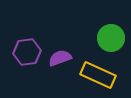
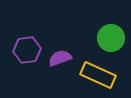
purple hexagon: moved 2 px up
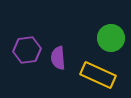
purple semicircle: moved 2 px left; rotated 75 degrees counterclockwise
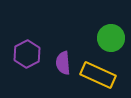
purple hexagon: moved 4 px down; rotated 20 degrees counterclockwise
purple semicircle: moved 5 px right, 5 px down
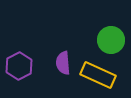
green circle: moved 2 px down
purple hexagon: moved 8 px left, 12 px down
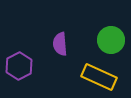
purple semicircle: moved 3 px left, 19 px up
yellow rectangle: moved 1 px right, 2 px down
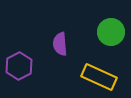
green circle: moved 8 px up
